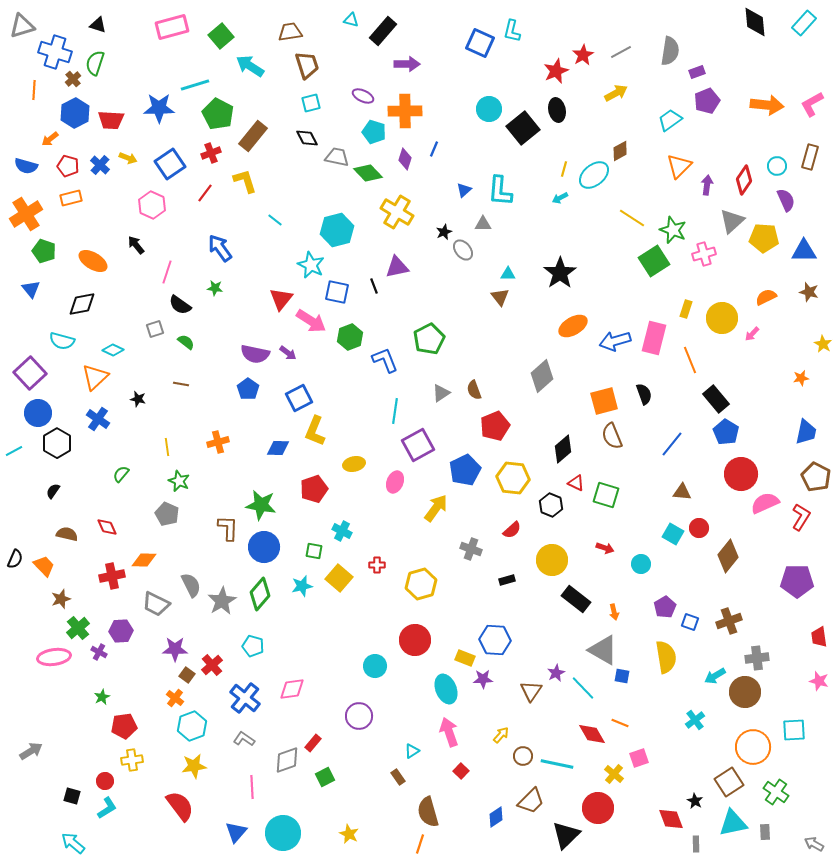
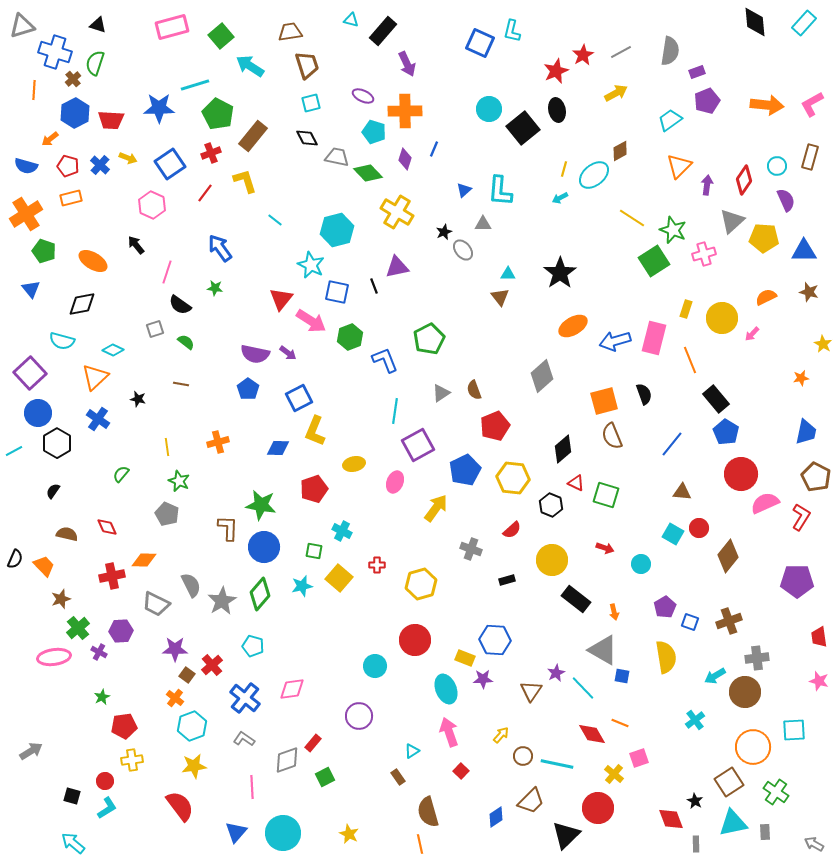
purple arrow at (407, 64): rotated 65 degrees clockwise
orange line at (420, 844): rotated 30 degrees counterclockwise
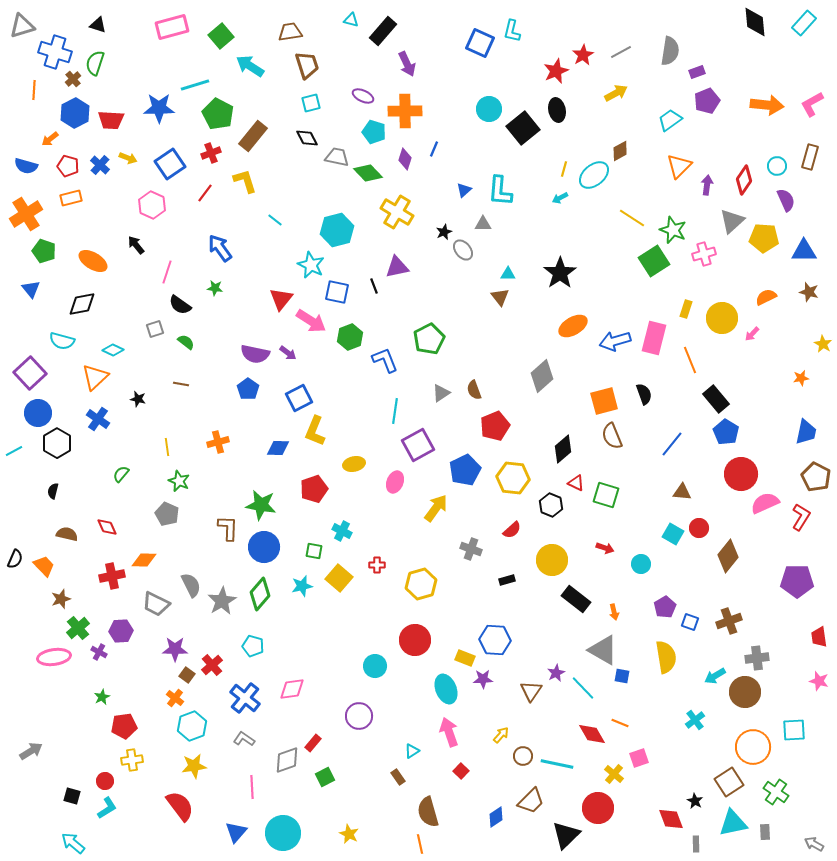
black semicircle at (53, 491): rotated 21 degrees counterclockwise
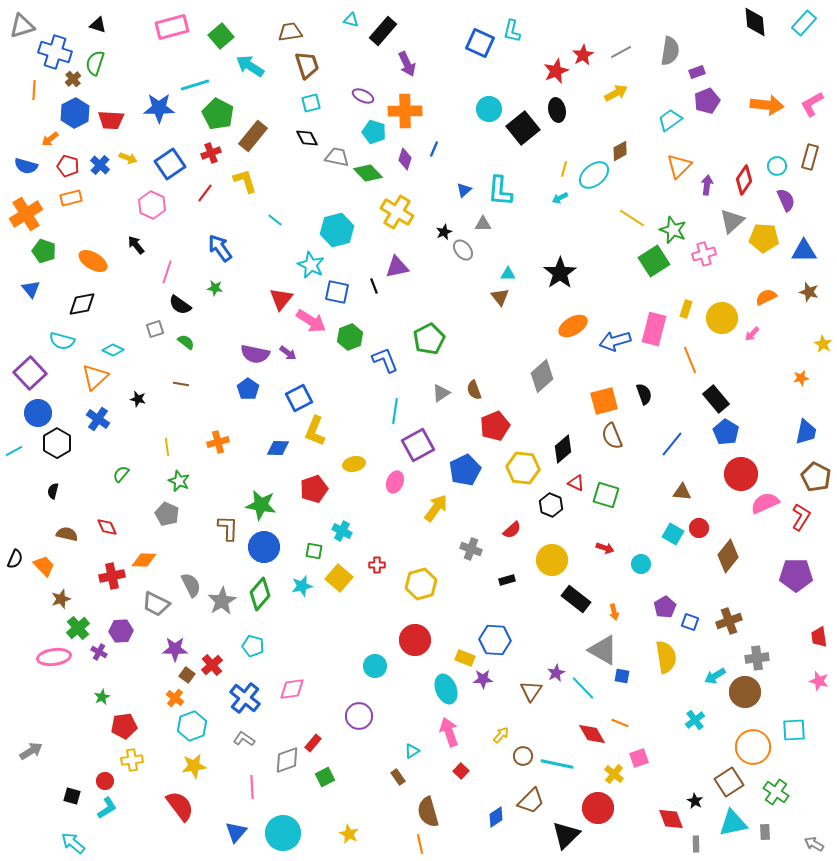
pink rectangle at (654, 338): moved 9 px up
yellow hexagon at (513, 478): moved 10 px right, 10 px up
purple pentagon at (797, 581): moved 1 px left, 6 px up
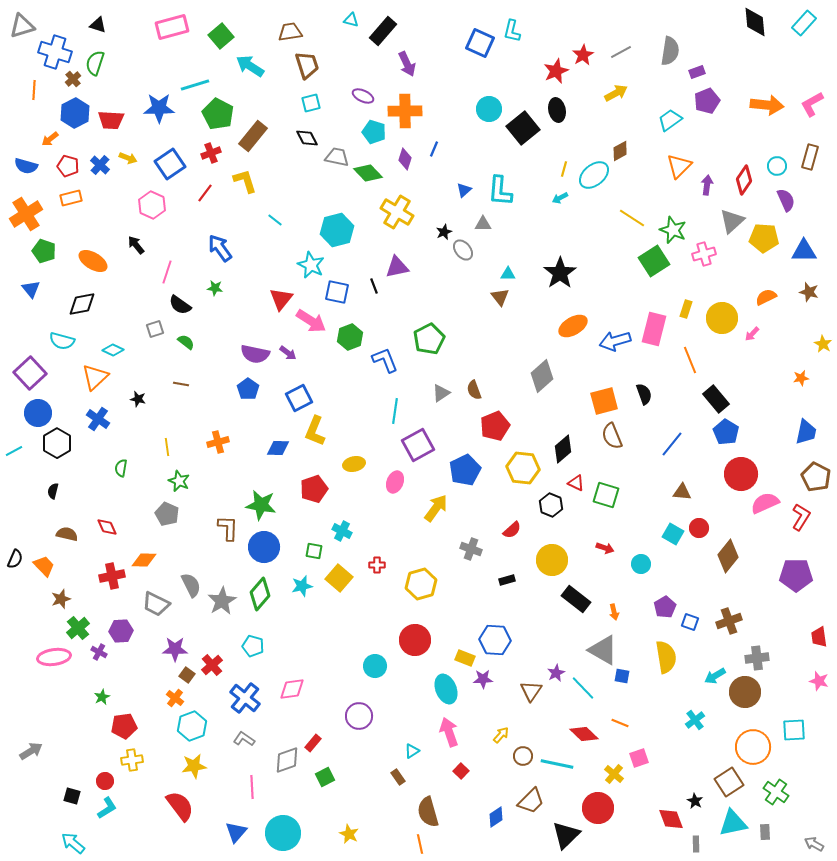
green semicircle at (121, 474): moved 6 px up; rotated 30 degrees counterclockwise
red diamond at (592, 734): moved 8 px left; rotated 16 degrees counterclockwise
